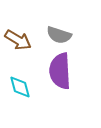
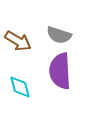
brown arrow: moved 1 px down
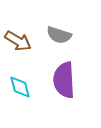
purple semicircle: moved 4 px right, 9 px down
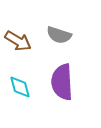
purple semicircle: moved 2 px left, 2 px down
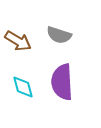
cyan diamond: moved 3 px right
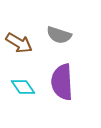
brown arrow: moved 1 px right, 2 px down
cyan diamond: rotated 20 degrees counterclockwise
